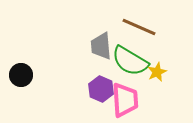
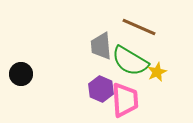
black circle: moved 1 px up
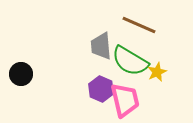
brown line: moved 2 px up
pink trapezoid: rotated 9 degrees counterclockwise
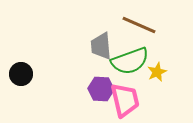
green semicircle: rotated 51 degrees counterclockwise
purple hexagon: rotated 20 degrees counterclockwise
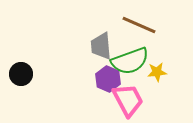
yellow star: rotated 18 degrees clockwise
purple hexagon: moved 7 px right, 10 px up; rotated 20 degrees clockwise
pink trapezoid: moved 3 px right; rotated 15 degrees counterclockwise
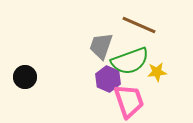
gray trapezoid: rotated 24 degrees clockwise
black circle: moved 4 px right, 3 px down
pink trapezoid: moved 1 px right, 1 px down; rotated 9 degrees clockwise
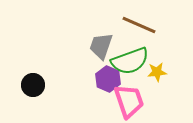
black circle: moved 8 px right, 8 px down
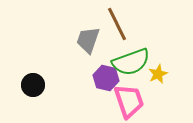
brown line: moved 22 px left, 1 px up; rotated 40 degrees clockwise
gray trapezoid: moved 13 px left, 6 px up
green semicircle: moved 1 px right, 1 px down
yellow star: moved 1 px right, 2 px down; rotated 18 degrees counterclockwise
purple hexagon: moved 2 px left, 1 px up; rotated 10 degrees counterclockwise
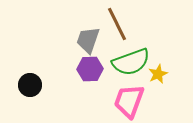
purple hexagon: moved 16 px left, 9 px up; rotated 15 degrees counterclockwise
black circle: moved 3 px left
pink trapezoid: rotated 141 degrees counterclockwise
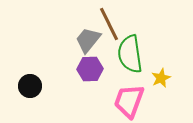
brown line: moved 8 px left
gray trapezoid: rotated 20 degrees clockwise
green semicircle: moved 1 px left, 8 px up; rotated 102 degrees clockwise
yellow star: moved 3 px right, 4 px down
black circle: moved 1 px down
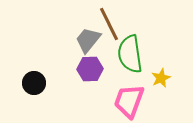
black circle: moved 4 px right, 3 px up
